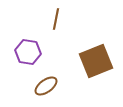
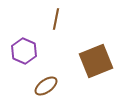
purple hexagon: moved 4 px left, 1 px up; rotated 15 degrees clockwise
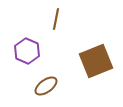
purple hexagon: moved 3 px right
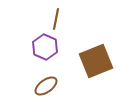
purple hexagon: moved 18 px right, 4 px up
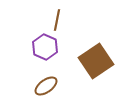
brown line: moved 1 px right, 1 px down
brown square: rotated 12 degrees counterclockwise
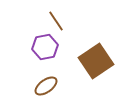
brown line: moved 1 px left, 1 px down; rotated 45 degrees counterclockwise
purple hexagon: rotated 25 degrees clockwise
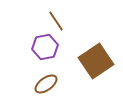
brown ellipse: moved 2 px up
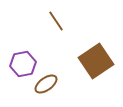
purple hexagon: moved 22 px left, 17 px down
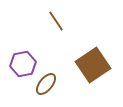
brown square: moved 3 px left, 4 px down
brown ellipse: rotated 15 degrees counterclockwise
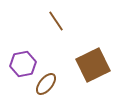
brown square: rotated 8 degrees clockwise
